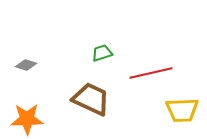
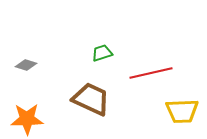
yellow trapezoid: moved 1 px down
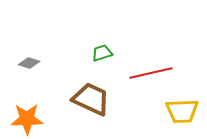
gray diamond: moved 3 px right, 2 px up
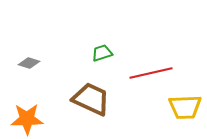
yellow trapezoid: moved 3 px right, 4 px up
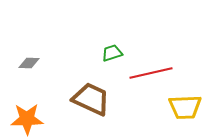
green trapezoid: moved 10 px right
gray diamond: rotated 15 degrees counterclockwise
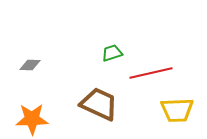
gray diamond: moved 1 px right, 2 px down
brown trapezoid: moved 8 px right, 5 px down
yellow trapezoid: moved 8 px left, 3 px down
orange star: moved 5 px right
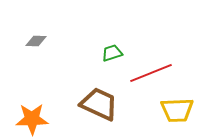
gray diamond: moved 6 px right, 24 px up
red line: rotated 9 degrees counterclockwise
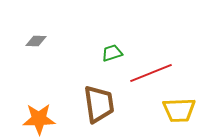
brown trapezoid: rotated 57 degrees clockwise
yellow trapezoid: moved 2 px right
orange star: moved 7 px right
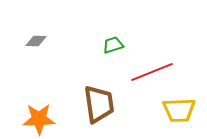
green trapezoid: moved 1 px right, 8 px up
red line: moved 1 px right, 1 px up
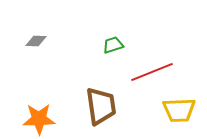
brown trapezoid: moved 2 px right, 2 px down
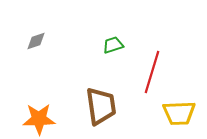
gray diamond: rotated 20 degrees counterclockwise
red line: rotated 51 degrees counterclockwise
yellow trapezoid: moved 3 px down
